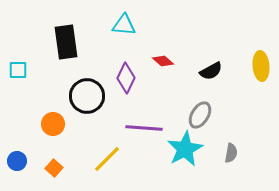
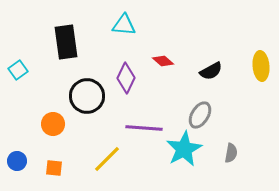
cyan square: rotated 36 degrees counterclockwise
cyan star: moved 1 px left
orange square: rotated 36 degrees counterclockwise
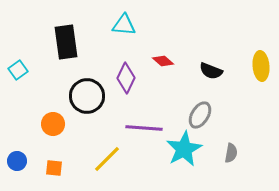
black semicircle: rotated 50 degrees clockwise
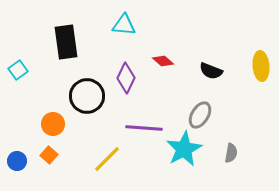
orange square: moved 5 px left, 13 px up; rotated 36 degrees clockwise
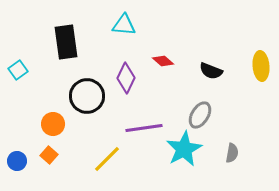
purple line: rotated 12 degrees counterclockwise
gray semicircle: moved 1 px right
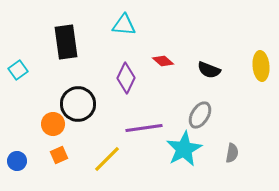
black semicircle: moved 2 px left, 1 px up
black circle: moved 9 px left, 8 px down
orange square: moved 10 px right; rotated 24 degrees clockwise
